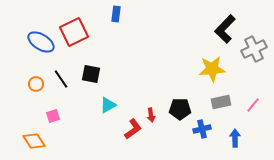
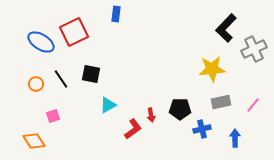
black L-shape: moved 1 px right, 1 px up
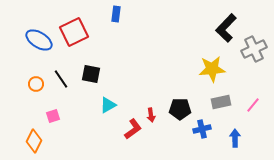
blue ellipse: moved 2 px left, 2 px up
orange diamond: rotated 60 degrees clockwise
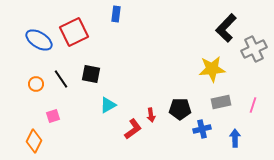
pink line: rotated 21 degrees counterclockwise
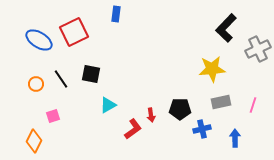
gray cross: moved 4 px right
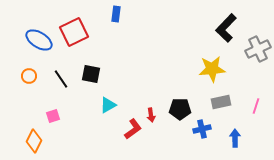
orange circle: moved 7 px left, 8 px up
pink line: moved 3 px right, 1 px down
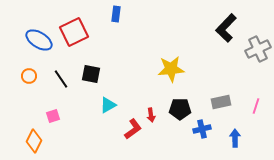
yellow star: moved 41 px left
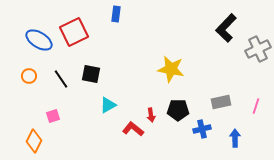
yellow star: rotated 16 degrees clockwise
black pentagon: moved 2 px left, 1 px down
red L-shape: rotated 105 degrees counterclockwise
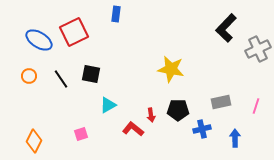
pink square: moved 28 px right, 18 px down
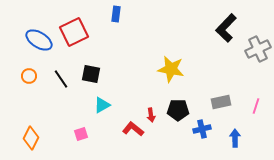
cyan triangle: moved 6 px left
orange diamond: moved 3 px left, 3 px up
